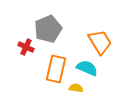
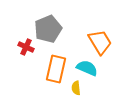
yellow semicircle: rotated 104 degrees counterclockwise
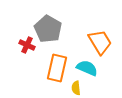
gray pentagon: rotated 20 degrees counterclockwise
red cross: moved 1 px right, 2 px up
orange rectangle: moved 1 px right, 1 px up
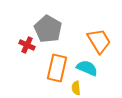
orange trapezoid: moved 1 px left, 1 px up
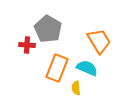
red cross: rotated 21 degrees counterclockwise
orange rectangle: rotated 8 degrees clockwise
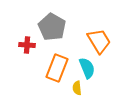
gray pentagon: moved 4 px right, 2 px up
cyan semicircle: rotated 45 degrees clockwise
yellow semicircle: moved 1 px right
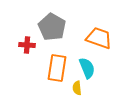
orange trapezoid: moved 3 px up; rotated 40 degrees counterclockwise
orange rectangle: rotated 12 degrees counterclockwise
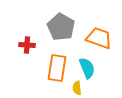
gray pentagon: moved 9 px right
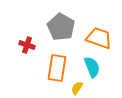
red cross: rotated 14 degrees clockwise
cyan semicircle: moved 5 px right, 1 px up
yellow semicircle: rotated 40 degrees clockwise
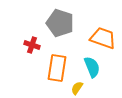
gray pentagon: moved 1 px left, 4 px up; rotated 12 degrees counterclockwise
orange trapezoid: moved 4 px right
red cross: moved 5 px right
